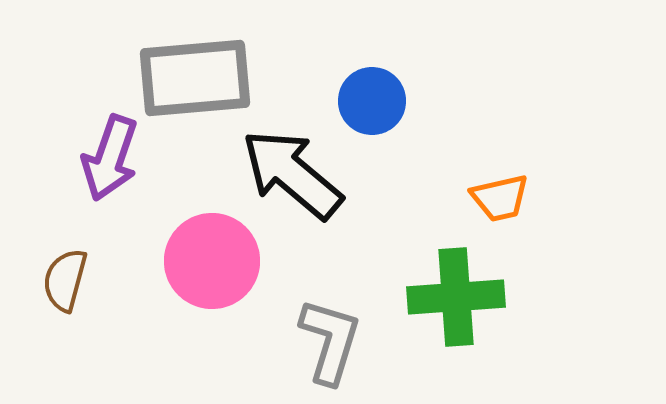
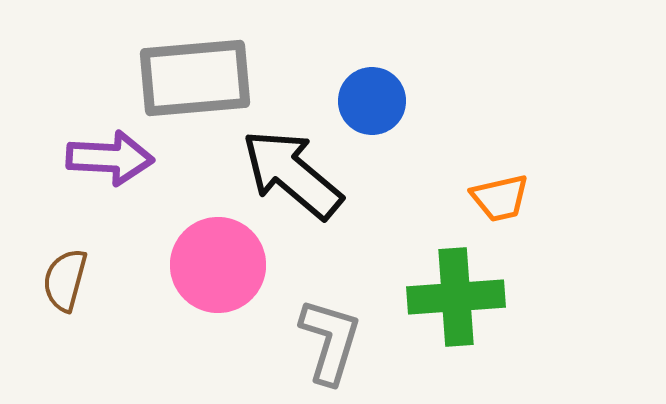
purple arrow: rotated 106 degrees counterclockwise
pink circle: moved 6 px right, 4 px down
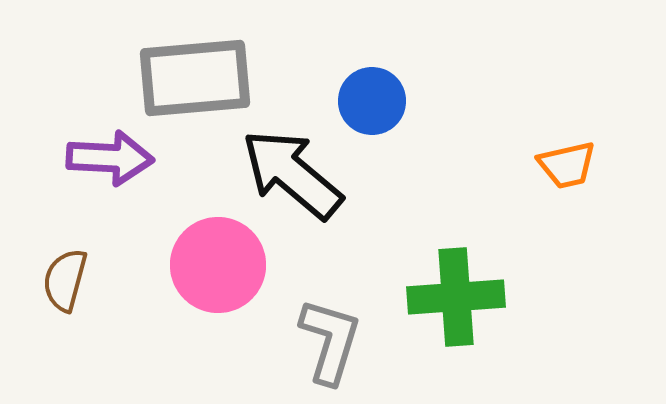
orange trapezoid: moved 67 px right, 33 px up
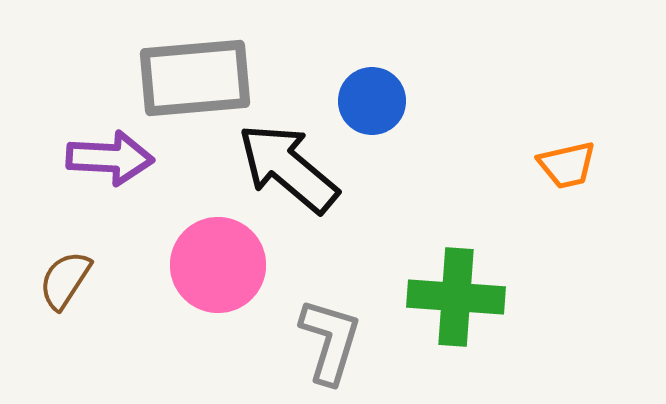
black arrow: moved 4 px left, 6 px up
brown semicircle: rotated 18 degrees clockwise
green cross: rotated 8 degrees clockwise
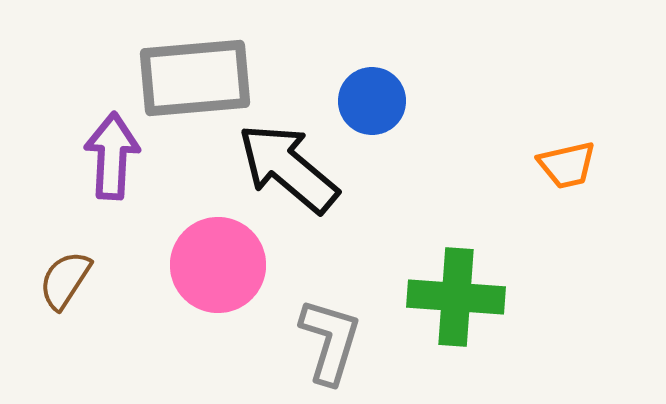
purple arrow: moved 2 px right, 2 px up; rotated 90 degrees counterclockwise
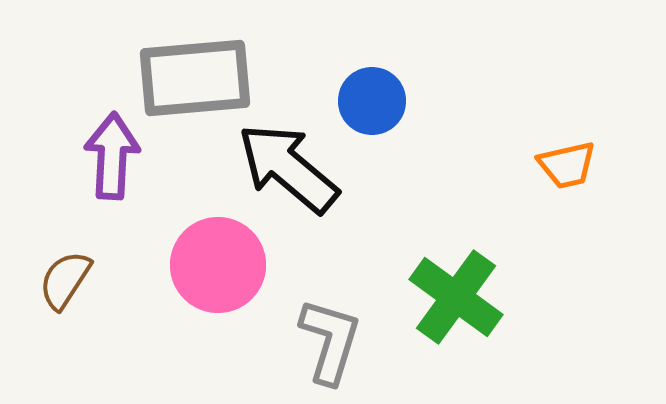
green cross: rotated 32 degrees clockwise
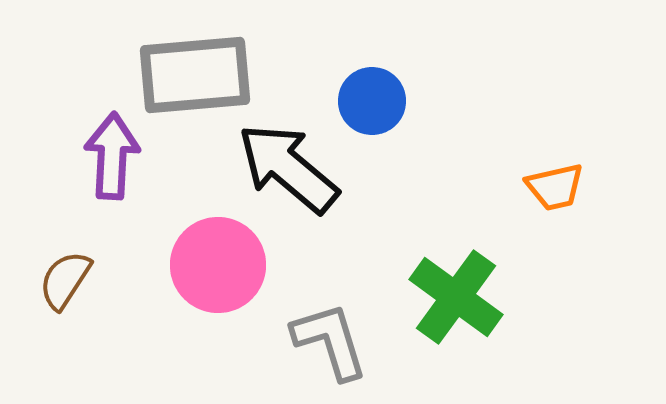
gray rectangle: moved 3 px up
orange trapezoid: moved 12 px left, 22 px down
gray L-shape: rotated 34 degrees counterclockwise
